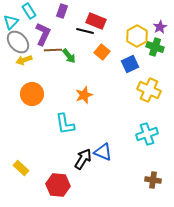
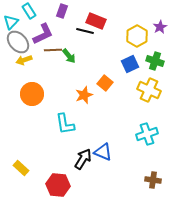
purple L-shape: rotated 40 degrees clockwise
green cross: moved 14 px down
orange square: moved 3 px right, 31 px down
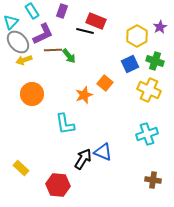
cyan rectangle: moved 3 px right
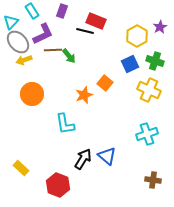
blue triangle: moved 4 px right, 4 px down; rotated 18 degrees clockwise
red hexagon: rotated 15 degrees clockwise
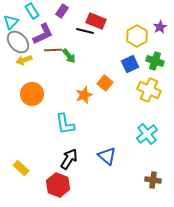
purple rectangle: rotated 16 degrees clockwise
cyan cross: rotated 20 degrees counterclockwise
black arrow: moved 14 px left
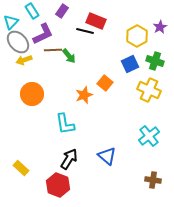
cyan cross: moved 2 px right, 2 px down
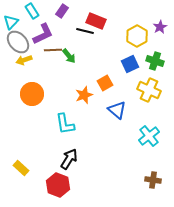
orange square: rotated 21 degrees clockwise
blue triangle: moved 10 px right, 46 px up
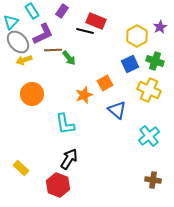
green arrow: moved 2 px down
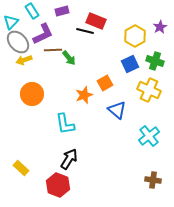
purple rectangle: rotated 40 degrees clockwise
yellow hexagon: moved 2 px left
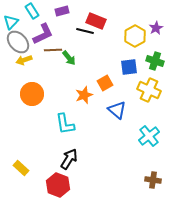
purple star: moved 4 px left, 1 px down
blue square: moved 1 px left, 3 px down; rotated 18 degrees clockwise
